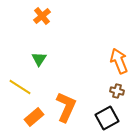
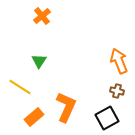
green triangle: moved 2 px down
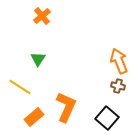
green triangle: moved 1 px left, 2 px up
brown cross: moved 1 px right, 5 px up
black square: rotated 20 degrees counterclockwise
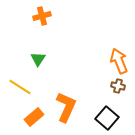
orange cross: rotated 24 degrees clockwise
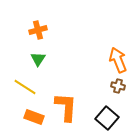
orange cross: moved 4 px left, 14 px down
orange arrow: moved 1 px left, 1 px up
yellow line: moved 5 px right
orange L-shape: rotated 20 degrees counterclockwise
orange rectangle: rotated 60 degrees clockwise
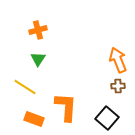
brown cross: rotated 16 degrees counterclockwise
orange rectangle: moved 2 px down
